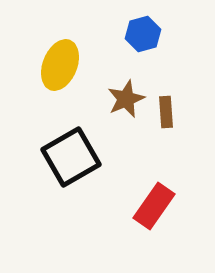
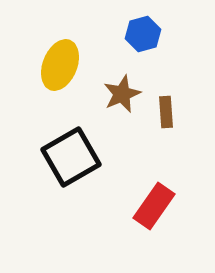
brown star: moved 4 px left, 5 px up
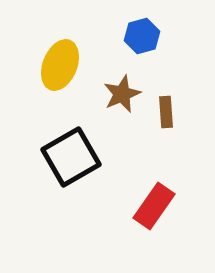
blue hexagon: moved 1 px left, 2 px down
